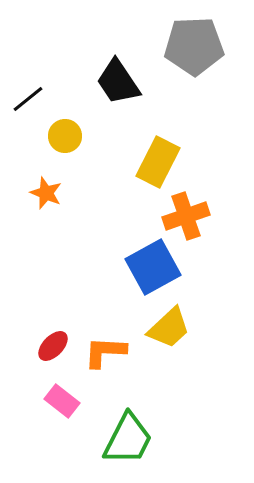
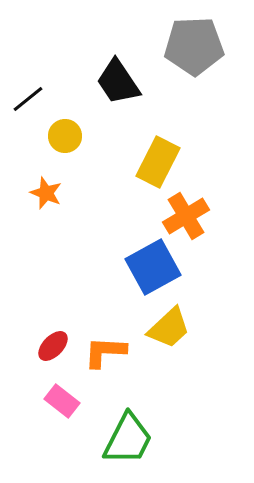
orange cross: rotated 12 degrees counterclockwise
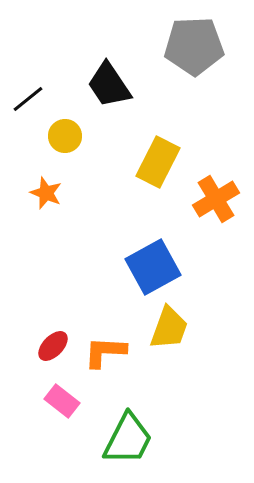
black trapezoid: moved 9 px left, 3 px down
orange cross: moved 30 px right, 17 px up
yellow trapezoid: rotated 27 degrees counterclockwise
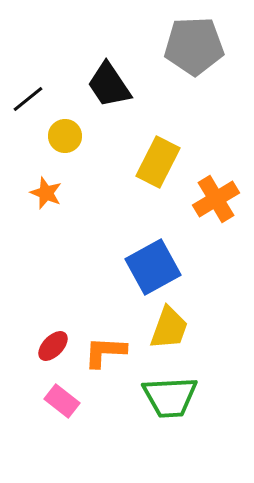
green trapezoid: moved 42 px right, 42 px up; rotated 60 degrees clockwise
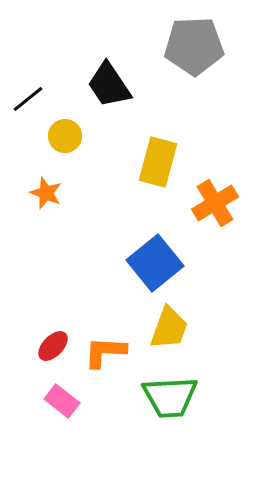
yellow rectangle: rotated 12 degrees counterclockwise
orange cross: moved 1 px left, 4 px down
blue square: moved 2 px right, 4 px up; rotated 10 degrees counterclockwise
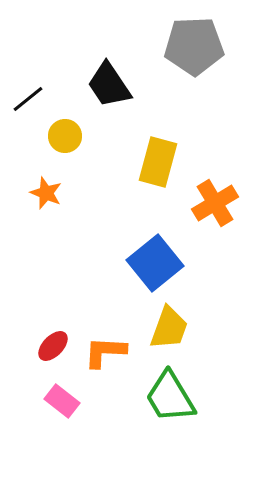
green trapezoid: rotated 62 degrees clockwise
